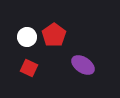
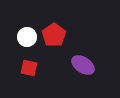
red square: rotated 12 degrees counterclockwise
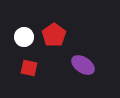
white circle: moved 3 px left
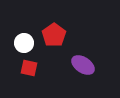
white circle: moved 6 px down
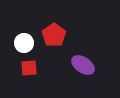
red square: rotated 18 degrees counterclockwise
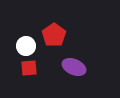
white circle: moved 2 px right, 3 px down
purple ellipse: moved 9 px left, 2 px down; rotated 10 degrees counterclockwise
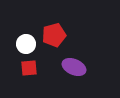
red pentagon: rotated 20 degrees clockwise
white circle: moved 2 px up
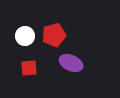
white circle: moved 1 px left, 8 px up
purple ellipse: moved 3 px left, 4 px up
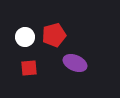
white circle: moved 1 px down
purple ellipse: moved 4 px right
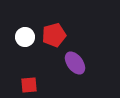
purple ellipse: rotated 30 degrees clockwise
red square: moved 17 px down
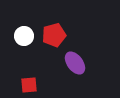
white circle: moved 1 px left, 1 px up
